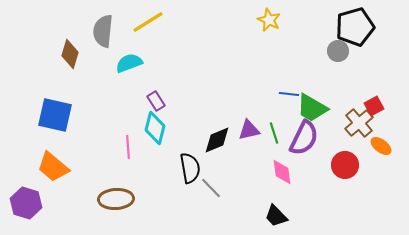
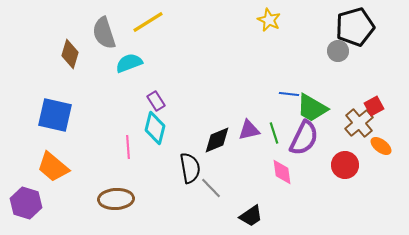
gray semicircle: moved 1 px right, 2 px down; rotated 24 degrees counterclockwise
black trapezoid: moved 25 px left; rotated 80 degrees counterclockwise
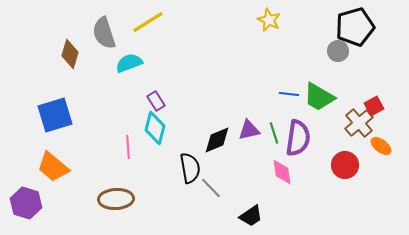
green trapezoid: moved 7 px right, 11 px up
blue square: rotated 30 degrees counterclockwise
purple semicircle: moved 6 px left; rotated 18 degrees counterclockwise
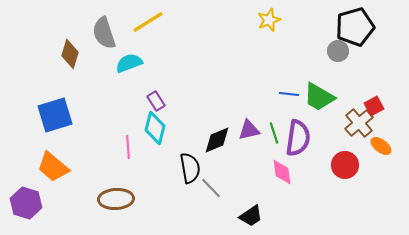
yellow star: rotated 25 degrees clockwise
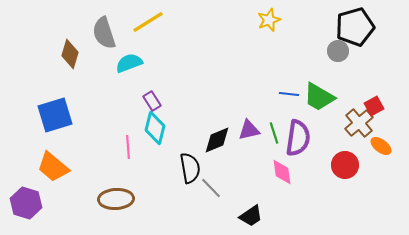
purple rectangle: moved 4 px left
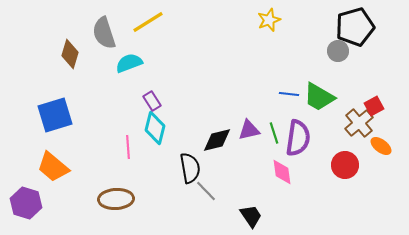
black diamond: rotated 8 degrees clockwise
gray line: moved 5 px left, 3 px down
black trapezoid: rotated 90 degrees counterclockwise
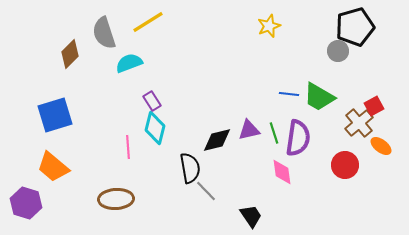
yellow star: moved 6 px down
brown diamond: rotated 28 degrees clockwise
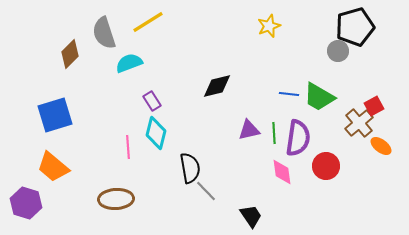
cyan diamond: moved 1 px right, 5 px down
green line: rotated 15 degrees clockwise
black diamond: moved 54 px up
red circle: moved 19 px left, 1 px down
